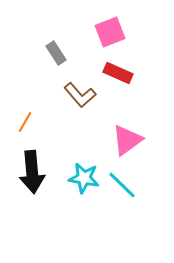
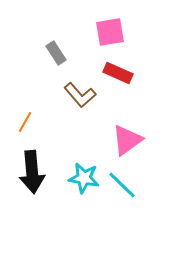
pink square: rotated 12 degrees clockwise
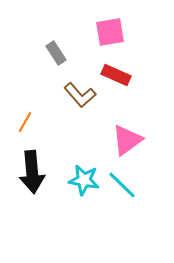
red rectangle: moved 2 px left, 2 px down
cyan star: moved 2 px down
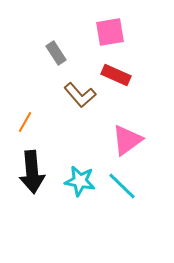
cyan star: moved 4 px left, 1 px down
cyan line: moved 1 px down
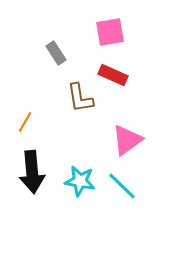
red rectangle: moved 3 px left
brown L-shape: moved 3 px down; rotated 32 degrees clockwise
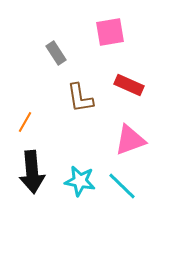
red rectangle: moved 16 px right, 10 px down
pink triangle: moved 3 px right; rotated 16 degrees clockwise
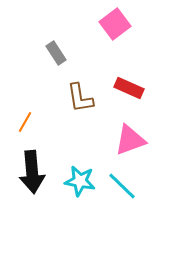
pink square: moved 5 px right, 8 px up; rotated 28 degrees counterclockwise
red rectangle: moved 3 px down
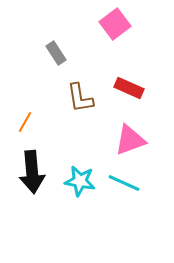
cyan line: moved 2 px right, 3 px up; rotated 20 degrees counterclockwise
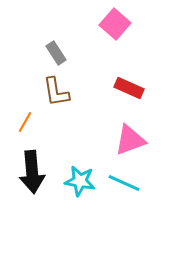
pink square: rotated 12 degrees counterclockwise
brown L-shape: moved 24 px left, 6 px up
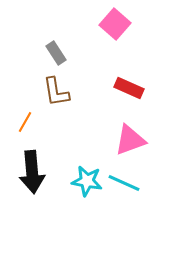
cyan star: moved 7 px right
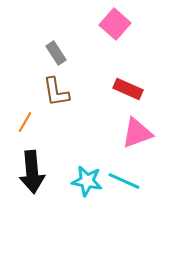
red rectangle: moved 1 px left, 1 px down
pink triangle: moved 7 px right, 7 px up
cyan line: moved 2 px up
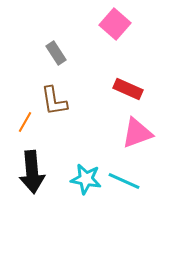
brown L-shape: moved 2 px left, 9 px down
cyan star: moved 1 px left, 2 px up
